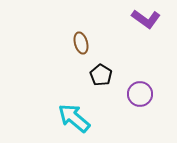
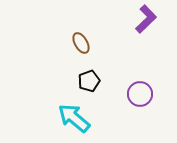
purple L-shape: rotated 80 degrees counterclockwise
brown ellipse: rotated 15 degrees counterclockwise
black pentagon: moved 12 px left, 6 px down; rotated 20 degrees clockwise
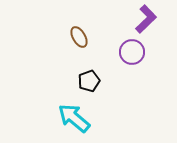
brown ellipse: moved 2 px left, 6 px up
purple circle: moved 8 px left, 42 px up
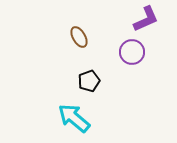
purple L-shape: rotated 20 degrees clockwise
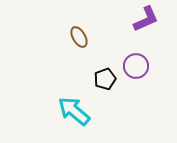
purple circle: moved 4 px right, 14 px down
black pentagon: moved 16 px right, 2 px up
cyan arrow: moved 7 px up
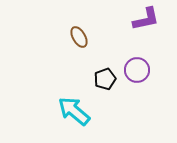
purple L-shape: rotated 12 degrees clockwise
purple circle: moved 1 px right, 4 px down
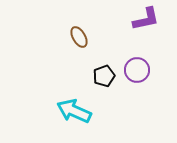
black pentagon: moved 1 px left, 3 px up
cyan arrow: rotated 16 degrees counterclockwise
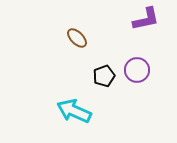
brown ellipse: moved 2 px left, 1 px down; rotated 15 degrees counterclockwise
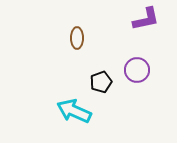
brown ellipse: rotated 45 degrees clockwise
black pentagon: moved 3 px left, 6 px down
